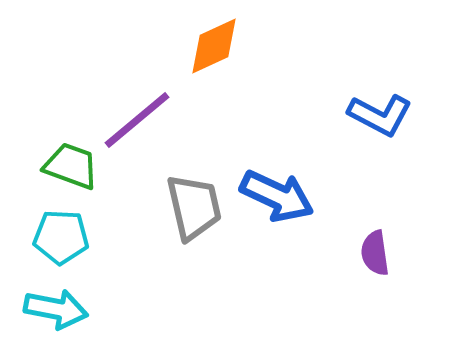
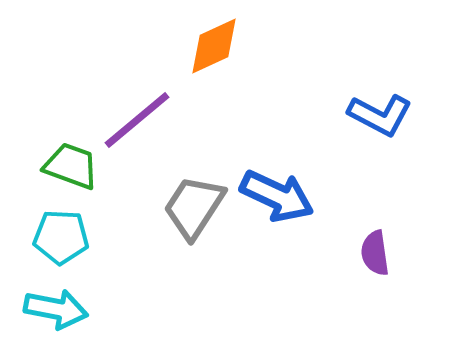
gray trapezoid: rotated 134 degrees counterclockwise
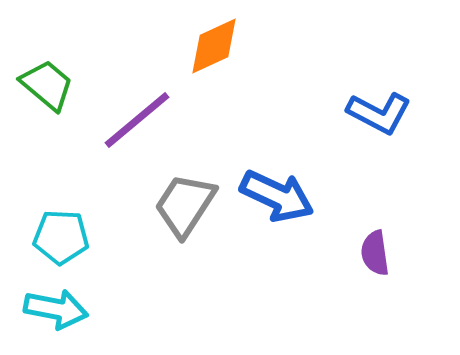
blue L-shape: moved 1 px left, 2 px up
green trapezoid: moved 24 px left, 81 px up; rotated 20 degrees clockwise
gray trapezoid: moved 9 px left, 2 px up
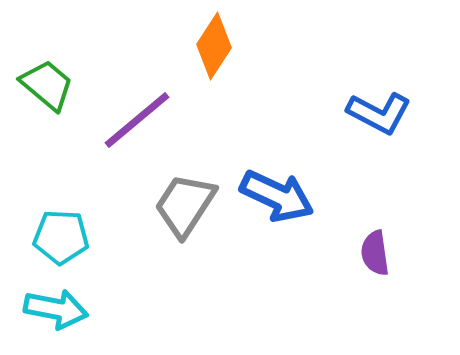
orange diamond: rotated 32 degrees counterclockwise
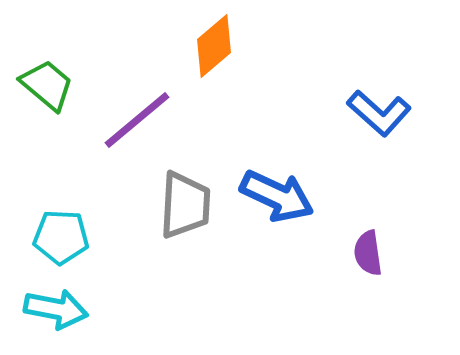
orange diamond: rotated 16 degrees clockwise
blue L-shape: rotated 14 degrees clockwise
gray trapezoid: rotated 150 degrees clockwise
purple semicircle: moved 7 px left
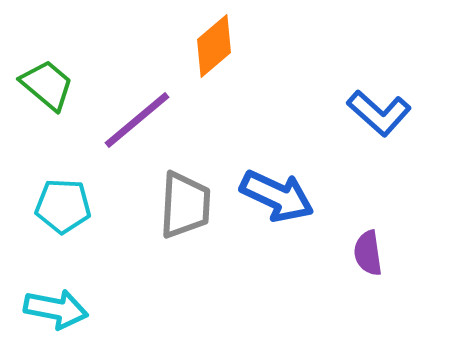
cyan pentagon: moved 2 px right, 31 px up
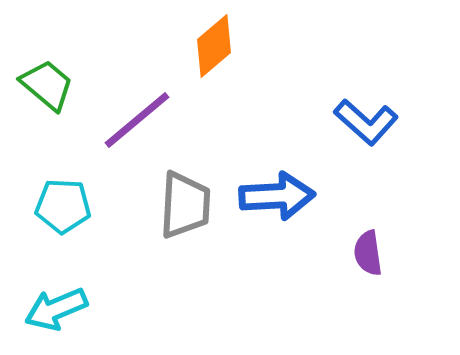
blue L-shape: moved 13 px left, 9 px down
blue arrow: rotated 28 degrees counterclockwise
cyan arrow: rotated 146 degrees clockwise
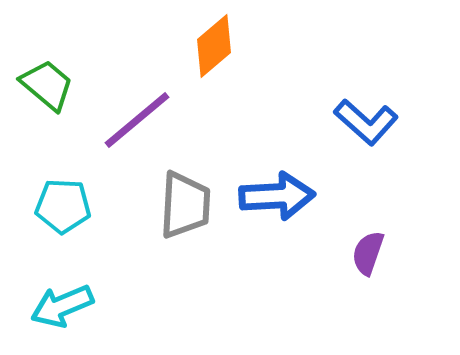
purple semicircle: rotated 27 degrees clockwise
cyan arrow: moved 6 px right, 3 px up
